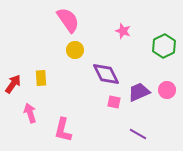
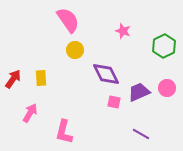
red arrow: moved 5 px up
pink circle: moved 2 px up
pink arrow: rotated 48 degrees clockwise
pink L-shape: moved 1 px right, 2 px down
purple line: moved 3 px right
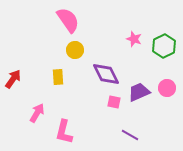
pink star: moved 11 px right, 8 px down
yellow rectangle: moved 17 px right, 1 px up
pink arrow: moved 7 px right
purple line: moved 11 px left, 1 px down
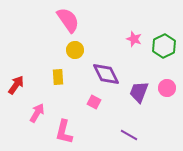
red arrow: moved 3 px right, 6 px down
purple trapezoid: rotated 45 degrees counterclockwise
pink square: moved 20 px left; rotated 16 degrees clockwise
purple line: moved 1 px left
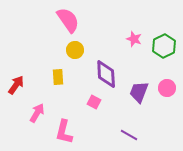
purple diamond: rotated 24 degrees clockwise
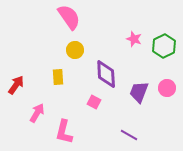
pink semicircle: moved 1 px right, 3 px up
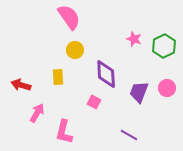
red arrow: moved 5 px right; rotated 108 degrees counterclockwise
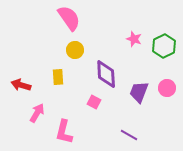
pink semicircle: moved 1 px down
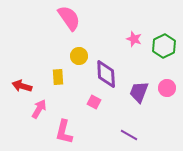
yellow circle: moved 4 px right, 6 px down
red arrow: moved 1 px right, 1 px down
pink arrow: moved 2 px right, 4 px up
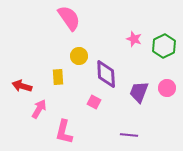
purple line: rotated 24 degrees counterclockwise
